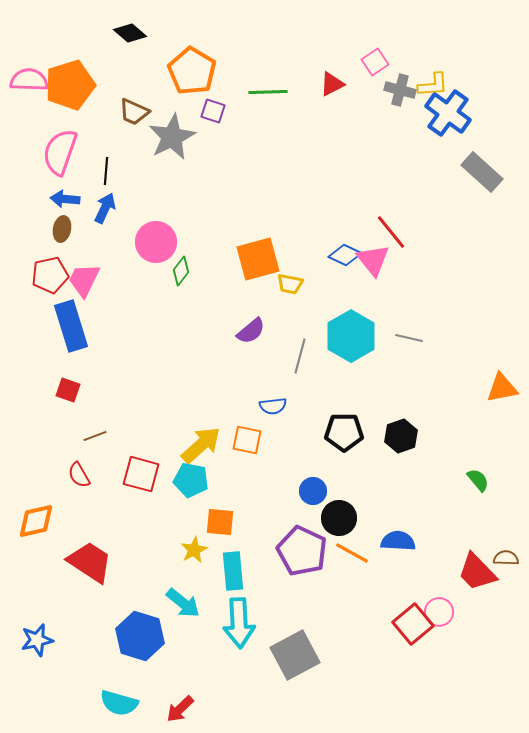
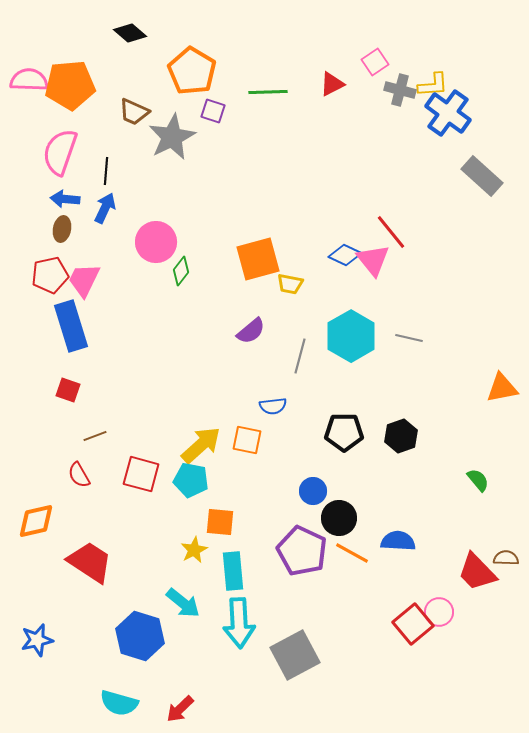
orange pentagon at (70, 85): rotated 12 degrees clockwise
gray rectangle at (482, 172): moved 4 px down
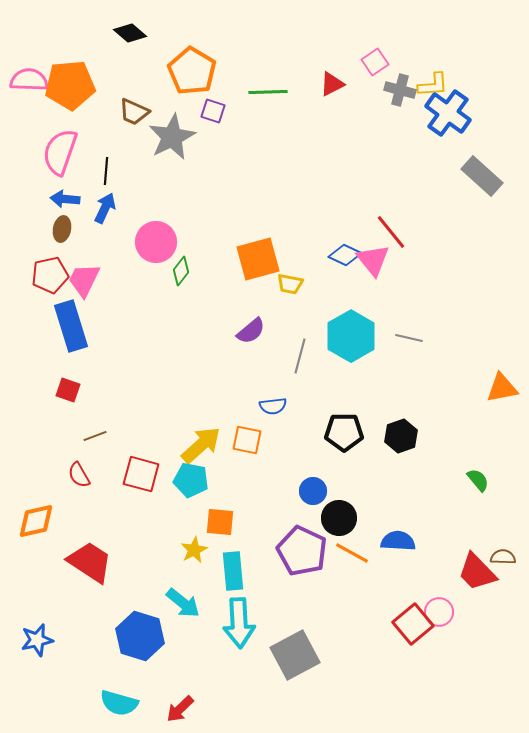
brown semicircle at (506, 558): moved 3 px left, 1 px up
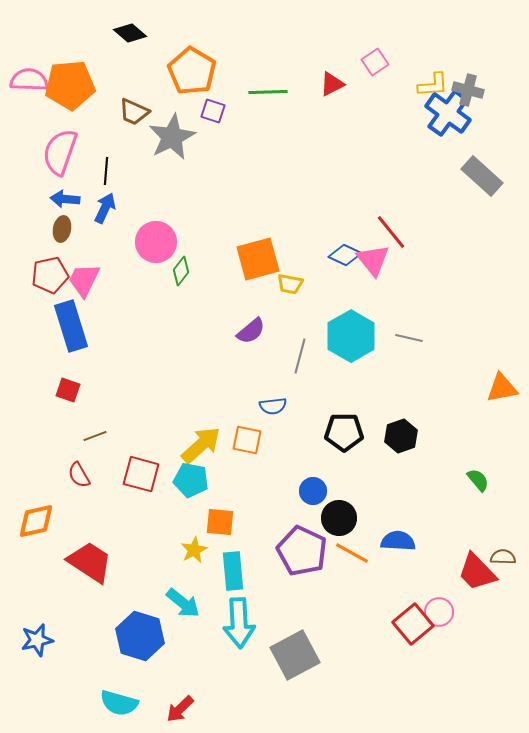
gray cross at (400, 90): moved 68 px right
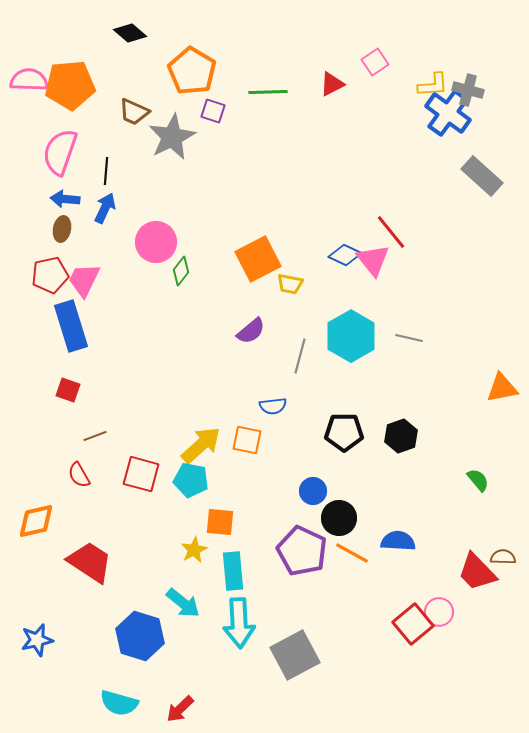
orange square at (258, 259): rotated 12 degrees counterclockwise
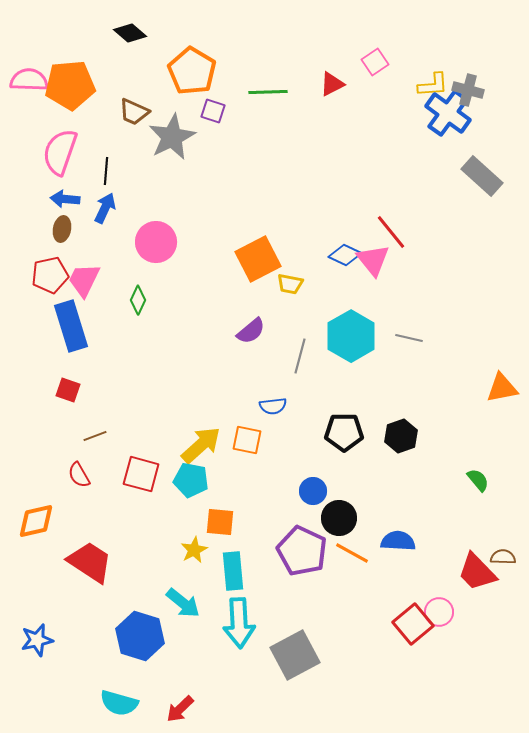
green diamond at (181, 271): moved 43 px left, 29 px down; rotated 12 degrees counterclockwise
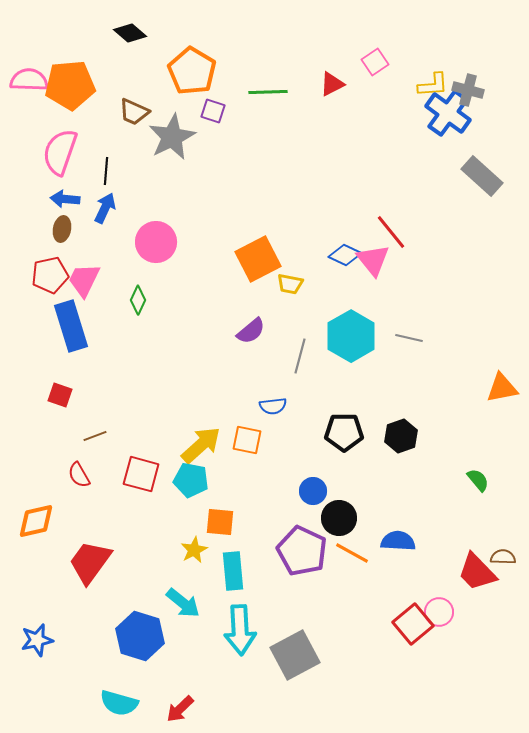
red square at (68, 390): moved 8 px left, 5 px down
red trapezoid at (90, 562): rotated 87 degrees counterclockwise
cyan arrow at (239, 623): moved 1 px right, 7 px down
